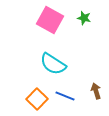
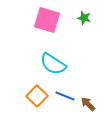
pink square: moved 3 px left; rotated 12 degrees counterclockwise
brown arrow: moved 8 px left, 13 px down; rotated 28 degrees counterclockwise
orange square: moved 3 px up
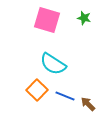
orange square: moved 6 px up
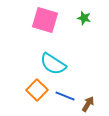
pink square: moved 2 px left
brown arrow: rotated 77 degrees clockwise
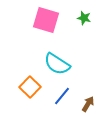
pink square: moved 1 px right
cyan semicircle: moved 4 px right
orange square: moved 7 px left, 3 px up
blue line: moved 3 px left; rotated 72 degrees counterclockwise
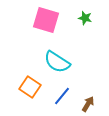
green star: moved 1 px right
cyan semicircle: moved 2 px up
orange square: rotated 10 degrees counterclockwise
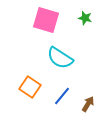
cyan semicircle: moved 3 px right, 4 px up
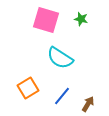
green star: moved 4 px left, 1 px down
orange square: moved 2 px left, 1 px down; rotated 25 degrees clockwise
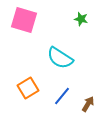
pink square: moved 22 px left
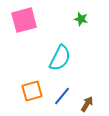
pink square: rotated 32 degrees counterclockwise
cyan semicircle: rotated 96 degrees counterclockwise
orange square: moved 4 px right, 3 px down; rotated 15 degrees clockwise
brown arrow: moved 1 px left
